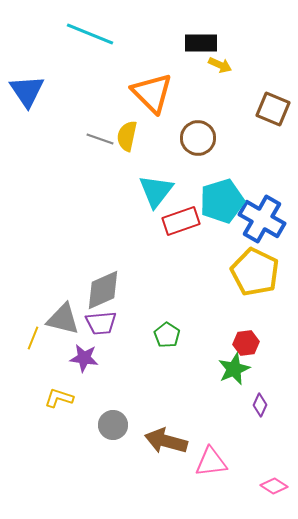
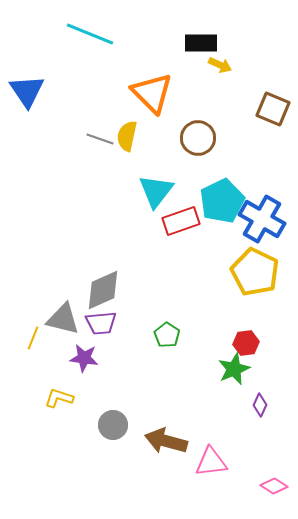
cyan pentagon: rotated 9 degrees counterclockwise
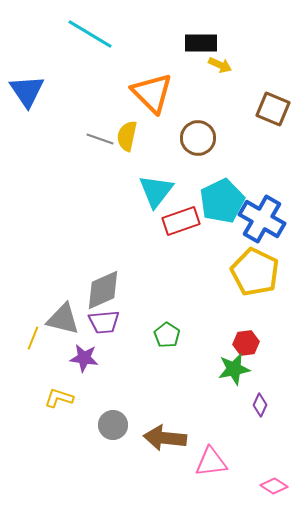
cyan line: rotated 9 degrees clockwise
purple trapezoid: moved 3 px right, 1 px up
green star: rotated 12 degrees clockwise
brown arrow: moved 1 px left, 3 px up; rotated 9 degrees counterclockwise
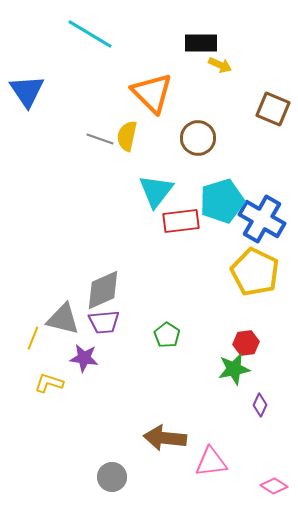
cyan pentagon: rotated 9 degrees clockwise
red rectangle: rotated 12 degrees clockwise
yellow L-shape: moved 10 px left, 15 px up
gray circle: moved 1 px left, 52 px down
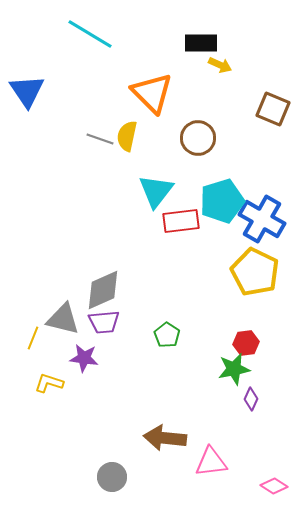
purple diamond: moved 9 px left, 6 px up
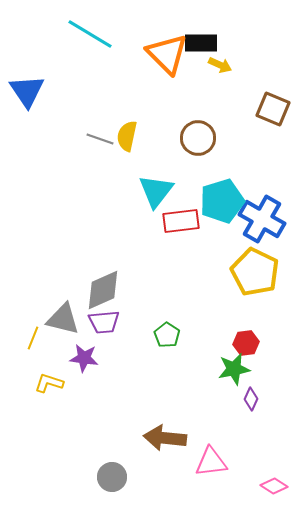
orange triangle: moved 15 px right, 39 px up
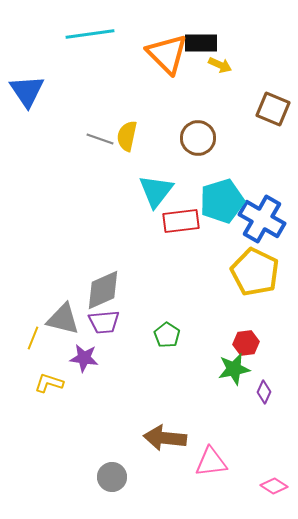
cyan line: rotated 39 degrees counterclockwise
purple diamond: moved 13 px right, 7 px up
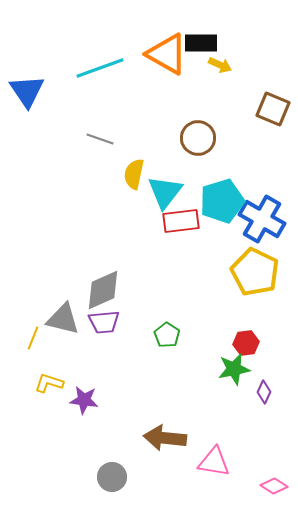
cyan line: moved 10 px right, 34 px down; rotated 12 degrees counterclockwise
orange triangle: rotated 15 degrees counterclockwise
yellow semicircle: moved 7 px right, 38 px down
cyan triangle: moved 9 px right, 1 px down
purple star: moved 42 px down
pink triangle: moved 3 px right; rotated 16 degrees clockwise
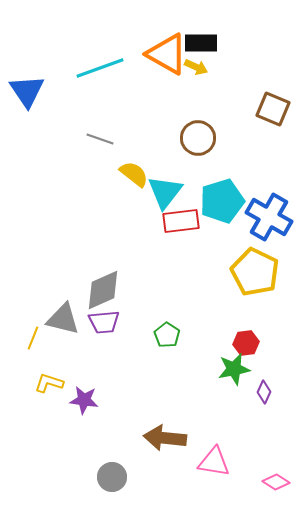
yellow arrow: moved 24 px left, 2 px down
yellow semicircle: rotated 116 degrees clockwise
blue cross: moved 7 px right, 2 px up
pink diamond: moved 2 px right, 4 px up
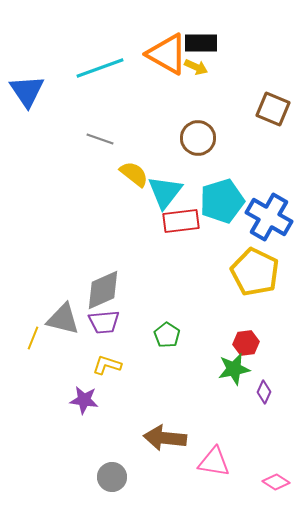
yellow L-shape: moved 58 px right, 18 px up
